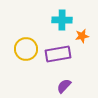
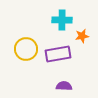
purple semicircle: rotated 49 degrees clockwise
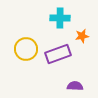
cyan cross: moved 2 px left, 2 px up
purple rectangle: rotated 10 degrees counterclockwise
purple semicircle: moved 11 px right
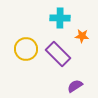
orange star: rotated 16 degrees clockwise
purple rectangle: rotated 65 degrees clockwise
purple semicircle: rotated 35 degrees counterclockwise
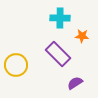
yellow circle: moved 10 px left, 16 px down
purple semicircle: moved 3 px up
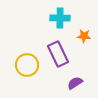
orange star: moved 2 px right
purple rectangle: rotated 20 degrees clockwise
yellow circle: moved 11 px right
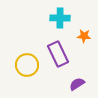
purple semicircle: moved 2 px right, 1 px down
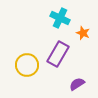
cyan cross: rotated 24 degrees clockwise
orange star: moved 1 px left, 3 px up; rotated 16 degrees clockwise
purple rectangle: rotated 55 degrees clockwise
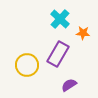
cyan cross: moved 1 px down; rotated 18 degrees clockwise
orange star: rotated 16 degrees counterclockwise
purple semicircle: moved 8 px left, 1 px down
